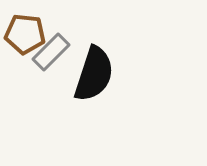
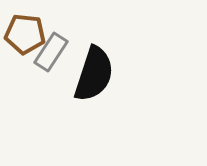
gray rectangle: rotated 12 degrees counterclockwise
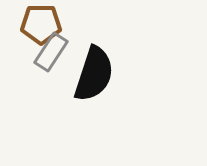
brown pentagon: moved 16 px right, 10 px up; rotated 6 degrees counterclockwise
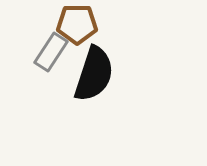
brown pentagon: moved 36 px right
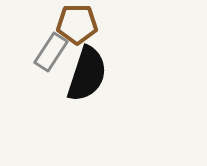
black semicircle: moved 7 px left
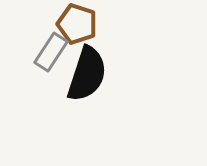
brown pentagon: rotated 18 degrees clockwise
